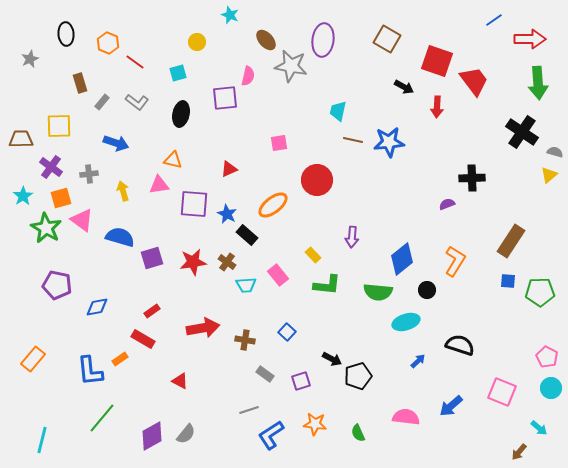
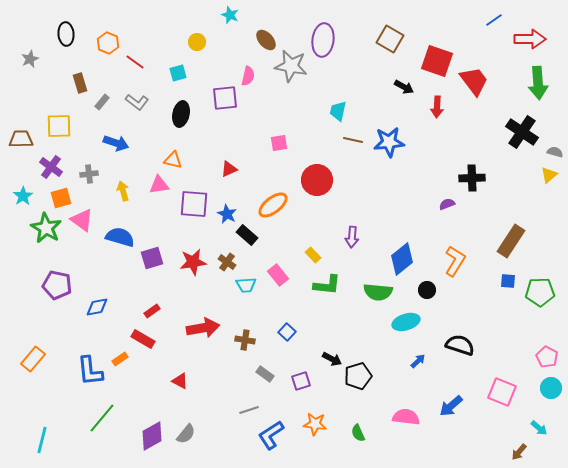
brown square at (387, 39): moved 3 px right
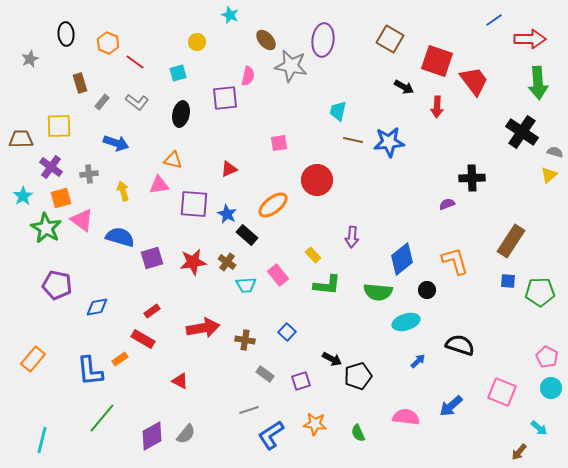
orange L-shape at (455, 261): rotated 48 degrees counterclockwise
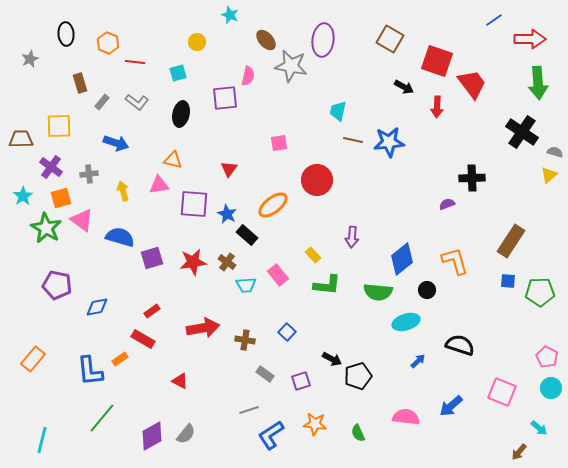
red line at (135, 62): rotated 30 degrees counterclockwise
red trapezoid at (474, 81): moved 2 px left, 3 px down
red triangle at (229, 169): rotated 30 degrees counterclockwise
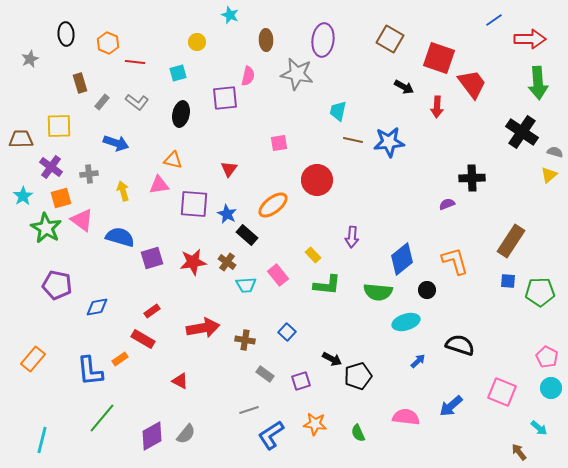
brown ellipse at (266, 40): rotated 40 degrees clockwise
red square at (437, 61): moved 2 px right, 3 px up
gray star at (291, 66): moved 6 px right, 8 px down
brown arrow at (519, 452): rotated 102 degrees clockwise
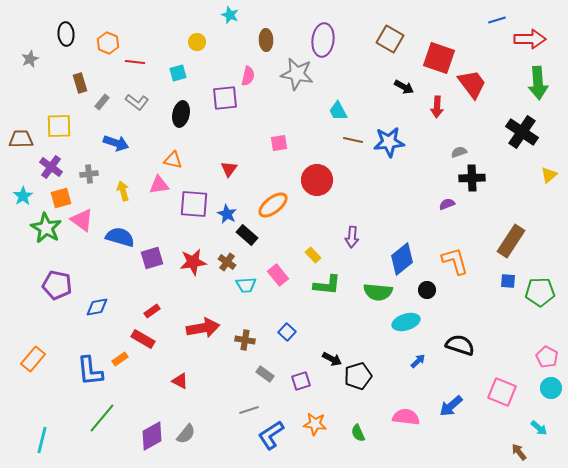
blue line at (494, 20): moved 3 px right; rotated 18 degrees clockwise
cyan trapezoid at (338, 111): rotated 40 degrees counterclockwise
gray semicircle at (555, 152): moved 96 px left; rotated 35 degrees counterclockwise
